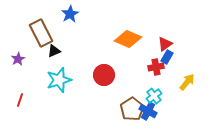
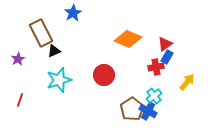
blue star: moved 3 px right, 1 px up
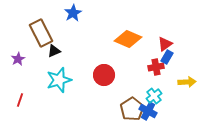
yellow arrow: rotated 48 degrees clockwise
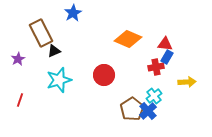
red triangle: rotated 42 degrees clockwise
blue cross: rotated 18 degrees clockwise
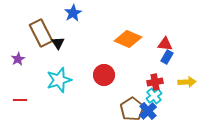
black triangle: moved 4 px right, 8 px up; rotated 40 degrees counterclockwise
red cross: moved 1 px left, 15 px down
red line: rotated 72 degrees clockwise
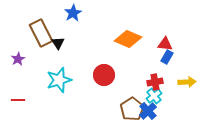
red line: moved 2 px left
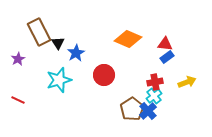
blue star: moved 3 px right, 40 px down
brown rectangle: moved 2 px left, 1 px up
blue rectangle: rotated 24 degrees clockwise
yellow arrow: rotated 18 degrees counterclockwise
red line: rotated 24 degrees clockwise
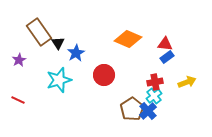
brown rectangle: rotated 8 degrees counterclockwise
purple star: moved 1 px right, 1 px down
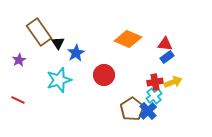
yellow arrow: moved 14 px left
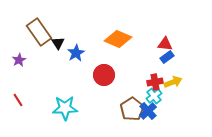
orange diamond: moved 10 px left
cyan star: moved 6 px right, 28 px down; rotated 15 degrees clockwise
red line: rotated 32 degrees clockwise
